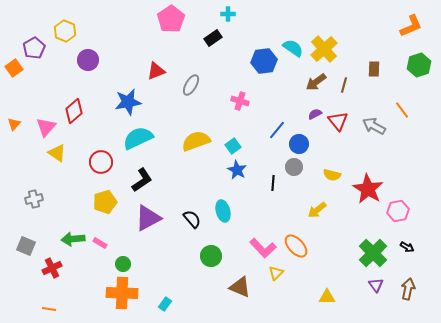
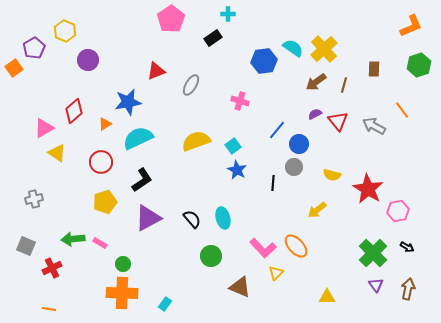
orange triangle at (14, 124): moved 91 px right; rotated 16 degrees clockwise
pink triangle at (46, 127): moved 2 px left, 1 px down; rotated 20 degrees clockwise
cyan ellipse at (223, 211): moved 7 px down
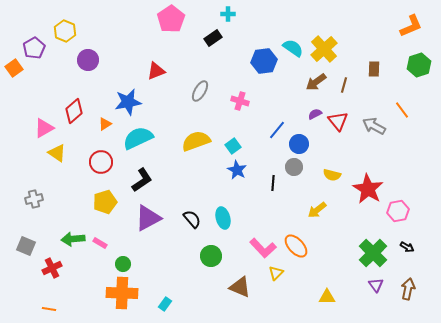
gray ellipse at (191, 85): moved 9 px right, 6 px down
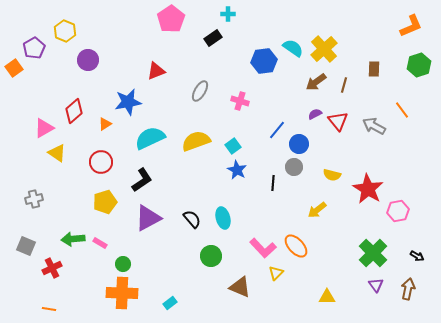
cyan semicircle at (138, 138): moved 12 px right
black arrow at (407, 247): moved 10 px right, 9 px down
cyan rectangle at (165, 304): moved 5 px right, 1 px up; rotated 16 degrees clockwise
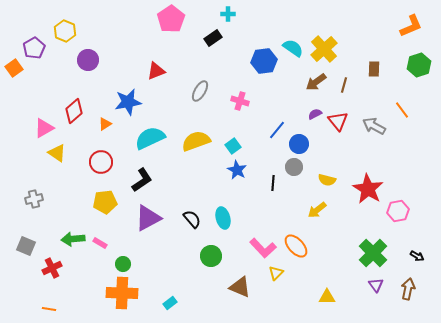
yellow semicircle at (332, 175): moved 5 px left, 5 px down
yellow pentagon at (105, 202): rotated 10 degrees clockwise
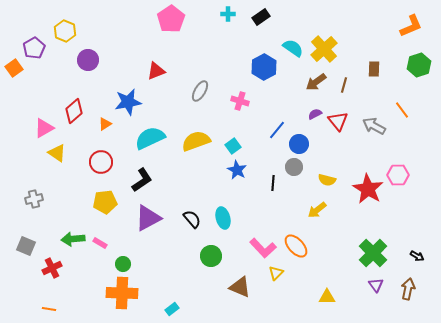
black rectangle at (213, 38): moved 48 px right, 21 px up
blue hexagon at (264, 61): moved 6 px down; rotated 20 degrees counterclockwise
pink hexagon at (398, 211): moved 36 px up; rotated 10 degrees clockwise
cyan rectangle at (170, 303): moved 2 px right, 6 px down
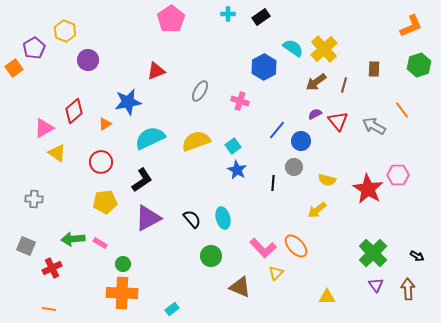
blue circle at (299, 144): moved 2 px right, 3 px up
gray cross at (34, 199): rotated 18 degrees clockwise
brown arrow at (408, 289): rotated 15 degrees counterclockwise
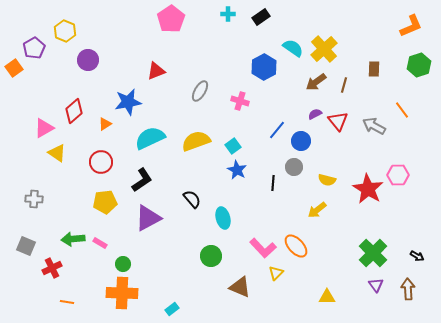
black semicircle at (192, 219): moved 20 px up
orange line at (49, 309): moved 18 px right, 7 px up
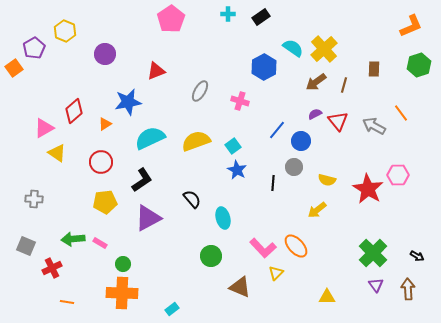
purple circle at (88, 60): moved 17 px right, 6 px up
orange line at (402, 110): moved 1 px left, 3 px down
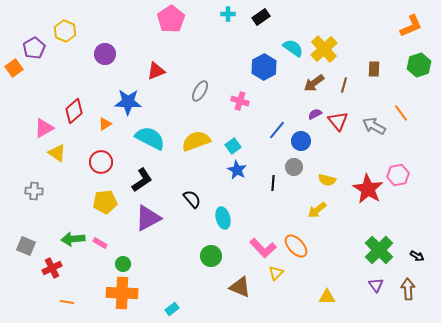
brown arrow at (316, 82): moved 2 px left, 1 px down
blue star at (128, 102): rotated 12 degrees clockwise
cyan semicircle at (150, 138): rotated 52 degrees clockwise
pink hexagon at (398, 175): rotated 10 degrees counterclockwise
gray cross at (34, 199): moved 8 px up
green cross at (373, 253): moved 6 px right, 3 px up
